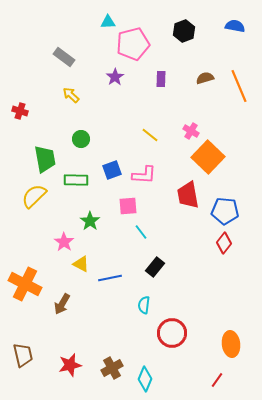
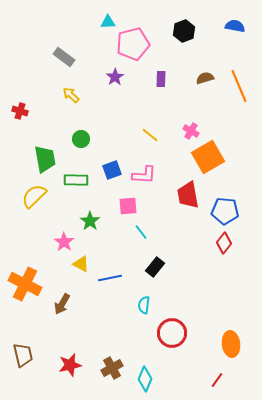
orange square: rotated 16 degrees clockwise
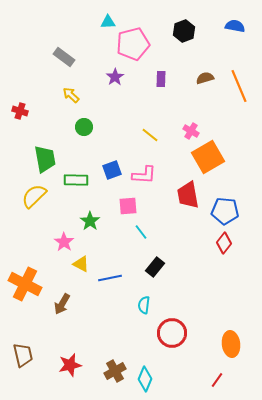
green circle: moved 3 px right, 12 px up
brown cross: moved 3 px right, 3 px down
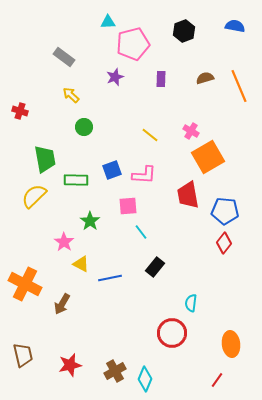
purple star: rotated 12 degrees clockwise
cyan semicircle: moved 47 px right, 2 px up
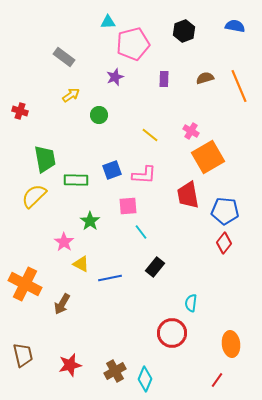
purple rectangle: moved 3 px right
yellow arrow: rotated 102 degrees clockwise
green circle: moved 15 px right, 12 px up
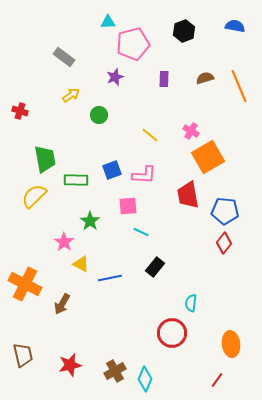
cyan line: rotated 28 degrees counterclockwise
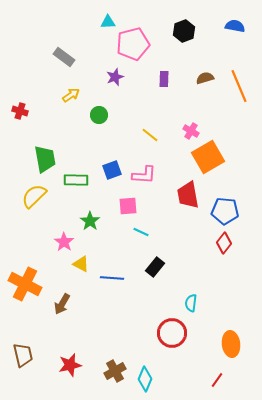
blue line: moved 2 px right; rotated 15 degrees clockwise
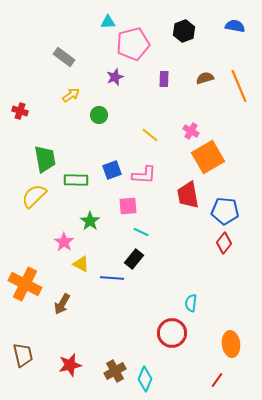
black rectangle: moved 21 px left, 8 px up
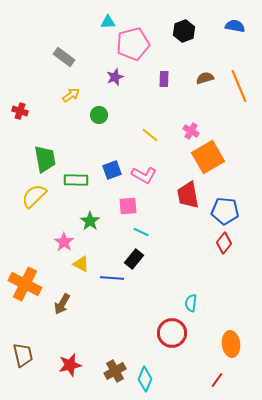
pink L-shape: rotated 25 degrees clockwise
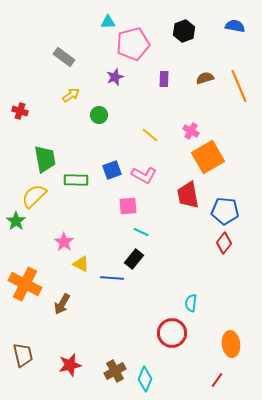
green star: moved 74 px left
